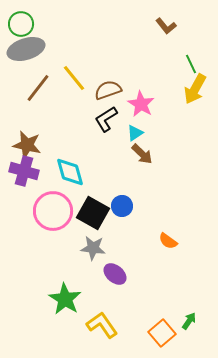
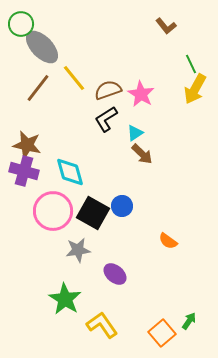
gray ellipse: moved 16 px right, 2 px up; rotated 63 degrees clockwise
pink star: moved 10 px up
gray star: moved 15 px left, 2 px down; rotated 15 degrees counterclockwise
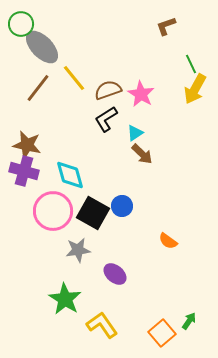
brown L-shape: rotated 110 degrees clockwise
cyan diamond: moved 3 px down
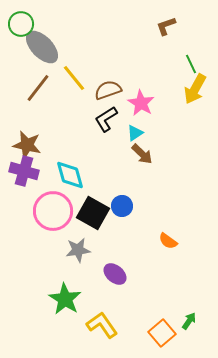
pink star: moved 9 px down
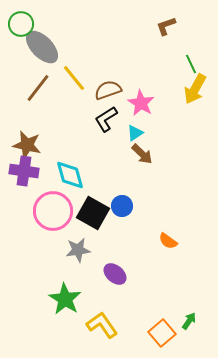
purple cross: rotated 8 degrees counterclockwise
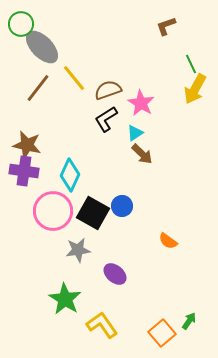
cyan diamond: rotated 40 degrees clockwise
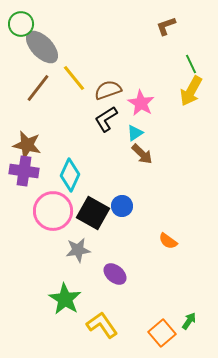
yellow arrow: moved 4 px left, 2 px down
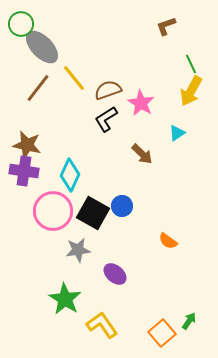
cyan triangle: moved 42 px right
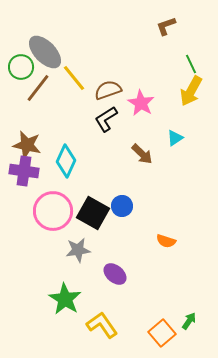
green circle: moved 43 px down
gray ellipse: moved 3 px right, 5 px down
cyan triangle: moved 2 px left, 5 px down
cyan diamond: moved 4 px left, 14 px up
orange semicircle: moved 2 px left; rotated 18 degrees counterclockwise
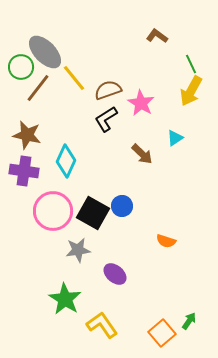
brown L-shape: moved 9 px left, 10 px down; rotated 55 degrees clockwise
brown star: moved 10 px up
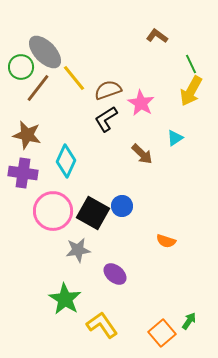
purple cross: moved 1 px left, 2 px down
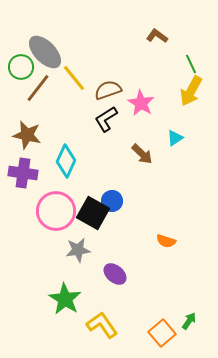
blue circle: moved 10 px left, 5 px up
pink circle: moved 3 px right
